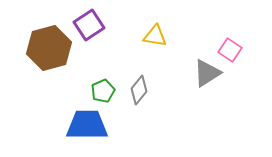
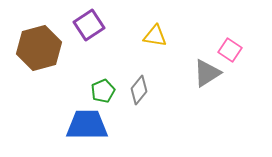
brown hexagon: moved 10 px left
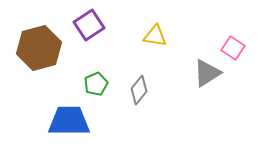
pink square: moved 3 px right, 2 px up
green pentagon: moved 7 px left, 7 px up
blue trapezoid: moved 18 px left, 4 px up
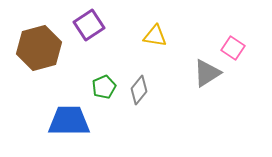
green pentagon: moved 8 px right, 3 px down
